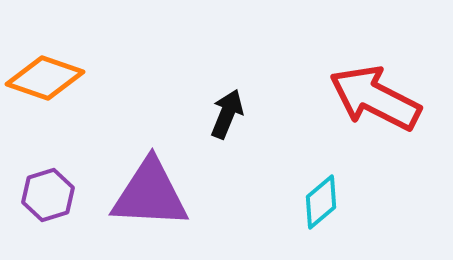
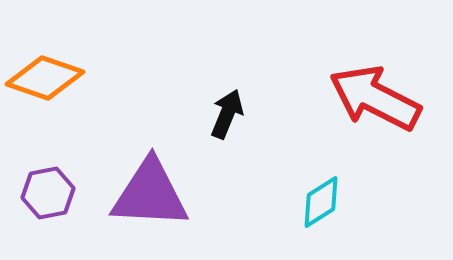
purple hexagon: moved 2 px up; rotated 6 degrees clockwise
cyan diamond: rotated 8 degrees clockwise
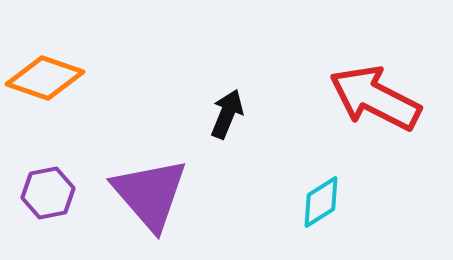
purple triangle: rotated 46 degrees clockwise
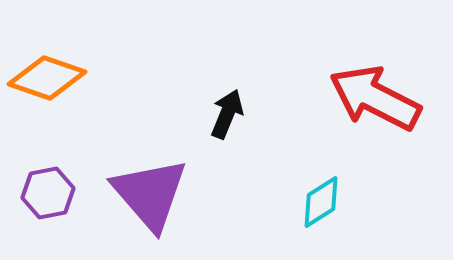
orange diamond: moved 2 px right
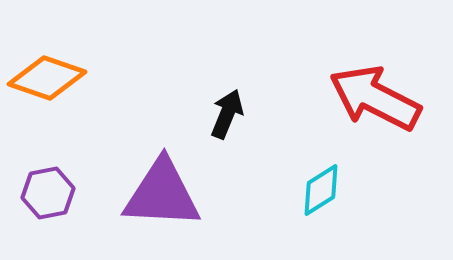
purple triangle: moved 12 px right; rotated 46 degrees counterclockwise
cyan diamond: moved 12 px up
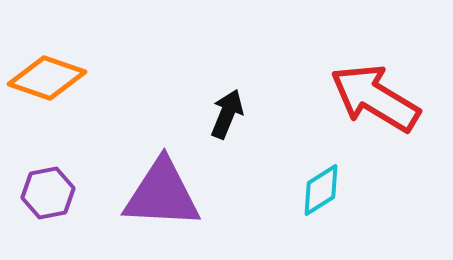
red arrow: rotated 4 degrees clockwise
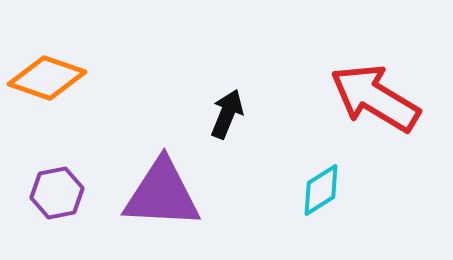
purple hexagon: moved 9 px right
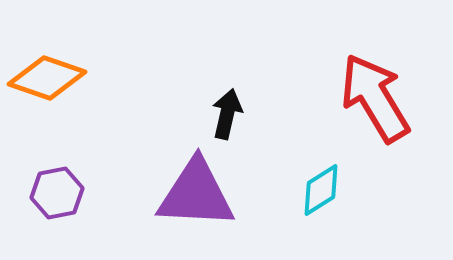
red arrow: rotated 28 degrees clockwise
black arrow: rotated 9 degrees counterclockwise
purple triangle: moved 34 px right
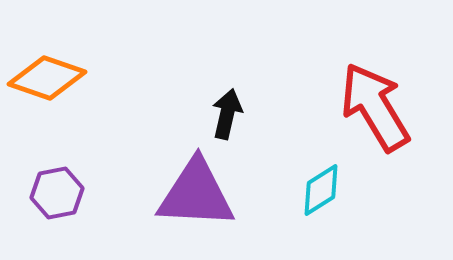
red arrow: moved 9 px down
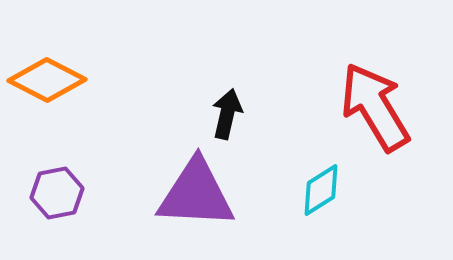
orange diamond: moved 2 px down; rotated 8 degrees clockwise
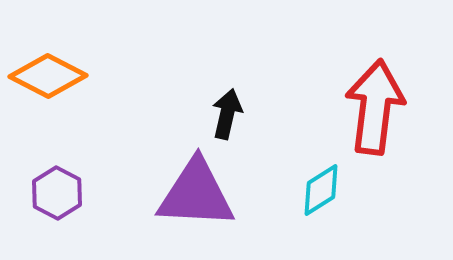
orange diamond: moved 1 px right, 4 px up
red arrow: rotated 38 degrees clockwise
purple hexagon: rotated 21 degrees counterclockwise
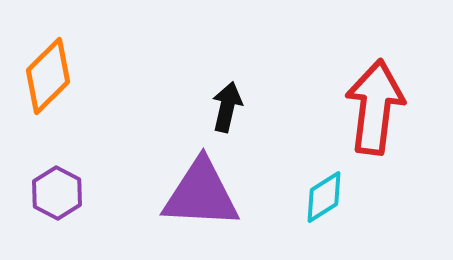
orange diamond: rotated 72 degrees counterclockwise
black arrow: moved 7 px up
cyan diamond: moved 3 px right, 7 px down
purple triangle: moved 5 px right
